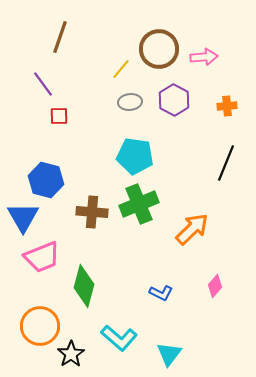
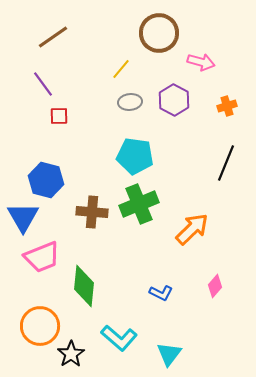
brown line: moved 7 px left; rotated 36 degrees clockwise
brown circle: moved 16 px up
pink arrow: moved 3 px left, 5 px down; rotated 20 degrees clockwise
orange cross: rotated 12 degrees counterclockwise
green diamond: rotated 9 degrees counterclockwise
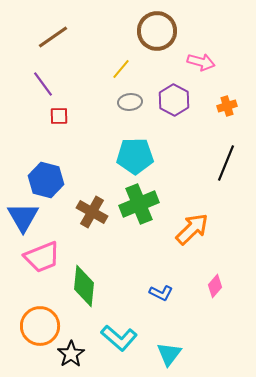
brown circle: moved 2 px left, 2 px up
cyan pentagon: rotated 9 degrees counterclockwise
brown cross: rotated 24 degrees clockwise
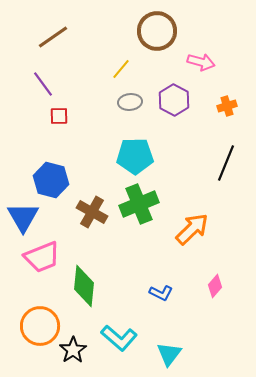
blue hexagon: moved 5 px right
black star: moved 2 px right, 4 px up
